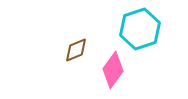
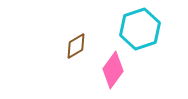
brown diamond: moved 4 px up; rotated 8 degrees counterclockwise
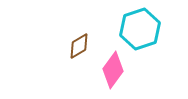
brown diamond: moved 3 px right
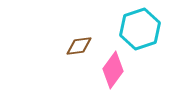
brown diamond: rotated 24 degrees clockwise
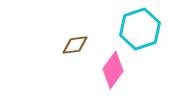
brown diamond: moved 4 px left, 1 px up
